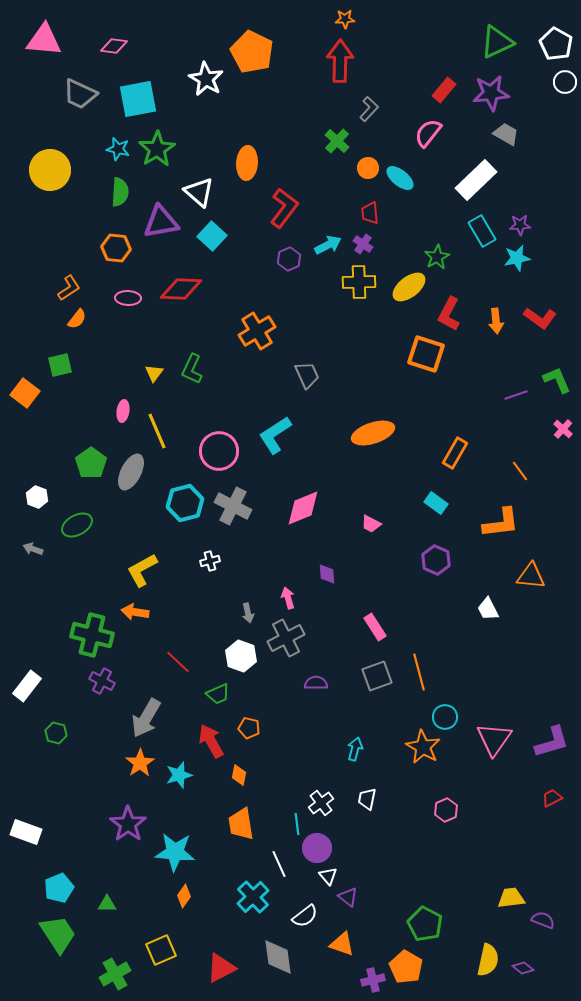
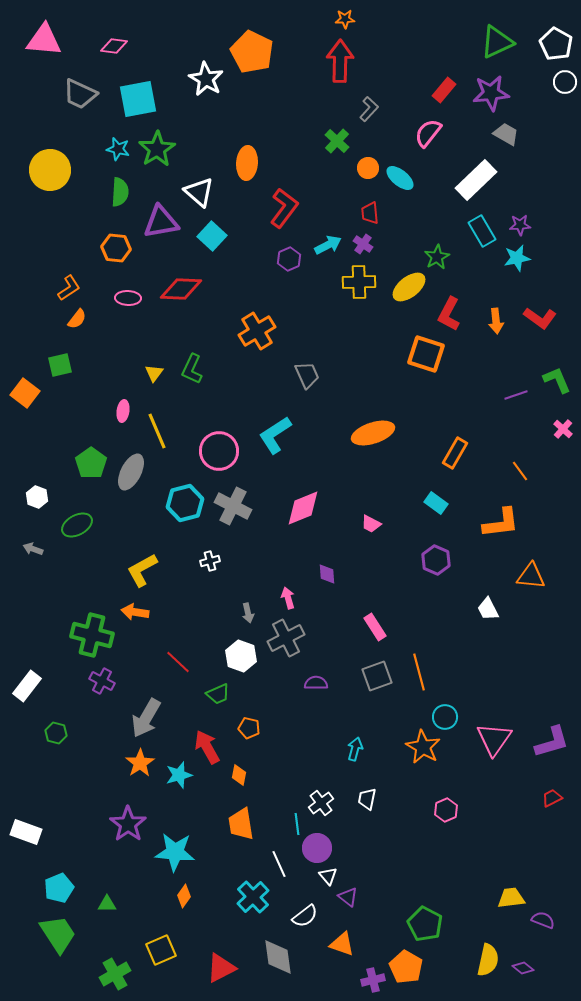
red arrow at (211, 741): moved 4 px left, 6 px down
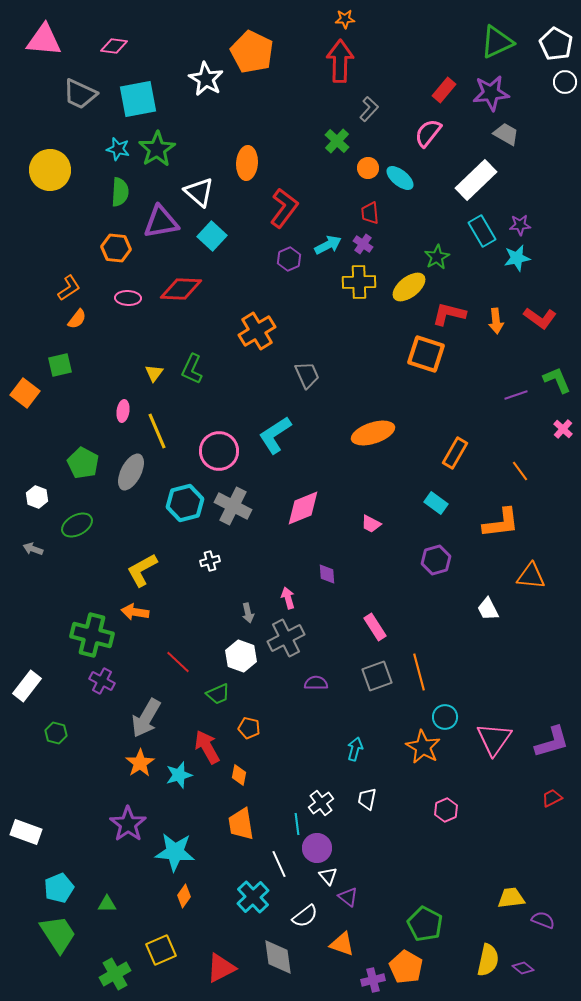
red L-shape at (449, 314): rotated 76 degrees clockwise
green pentagon at (91, 463): moved 8 px left; rotated 8 degrees counterclockwise
purple hexagon at (436, 560): rotated 20 degrees clockwise
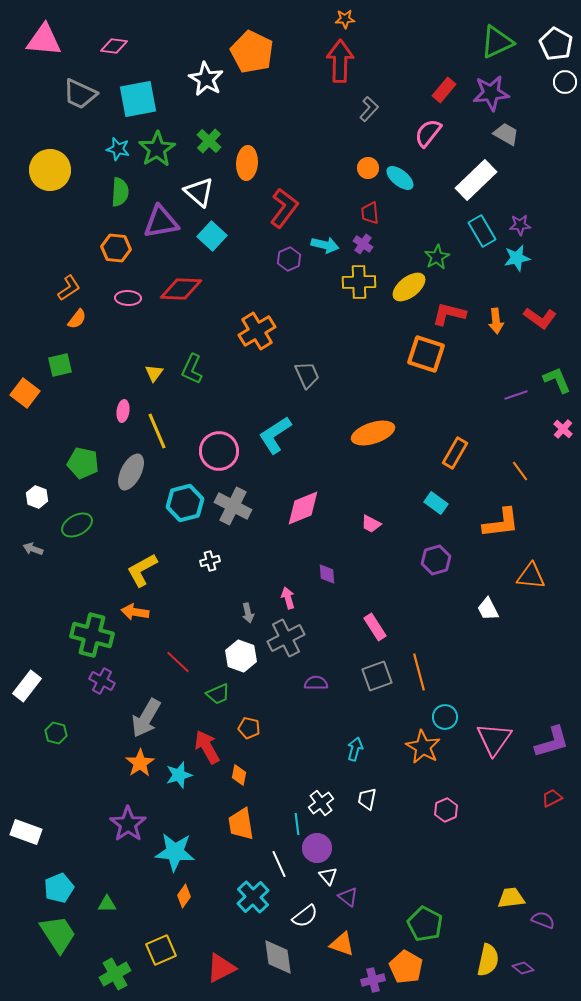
green cross at (337, 141): moved 128 px left
cyan arrow at (328, 245): moved 3 px left; rotated 40 degrees clockwise
green pentagon at (83, 463): rotated 16 degrees counterclockwise
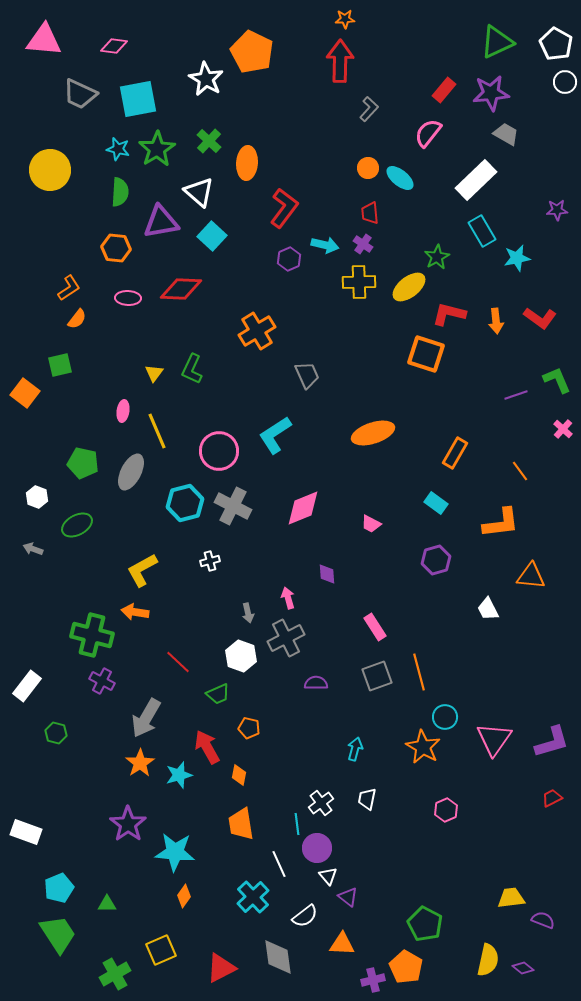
purple star at (520, 225): moved 37 px right, 15 px up
orange triangle at (342, 944): rotated 16 degrees counterclockwise
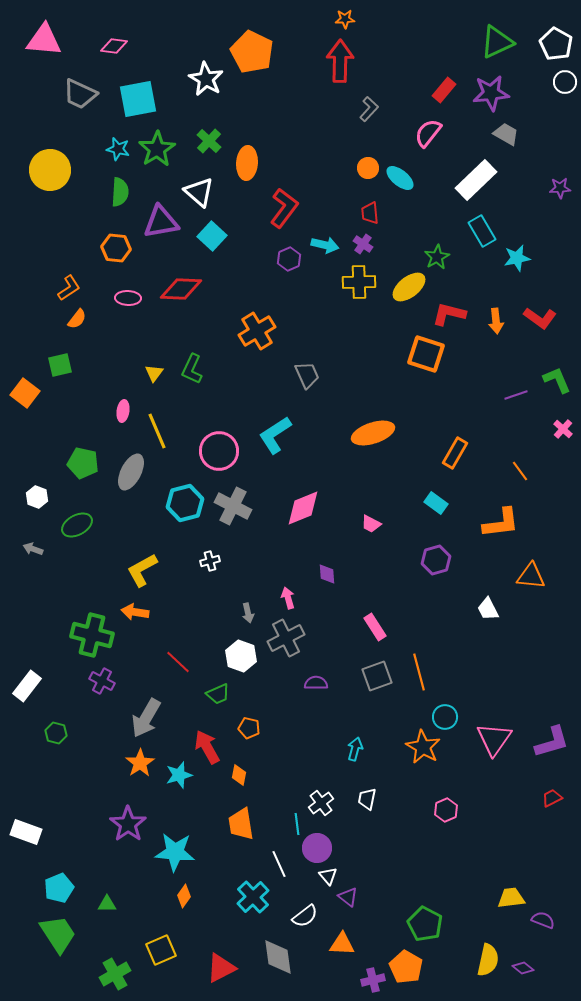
purple star at (557, 210): moved 3 px right, 22 px up
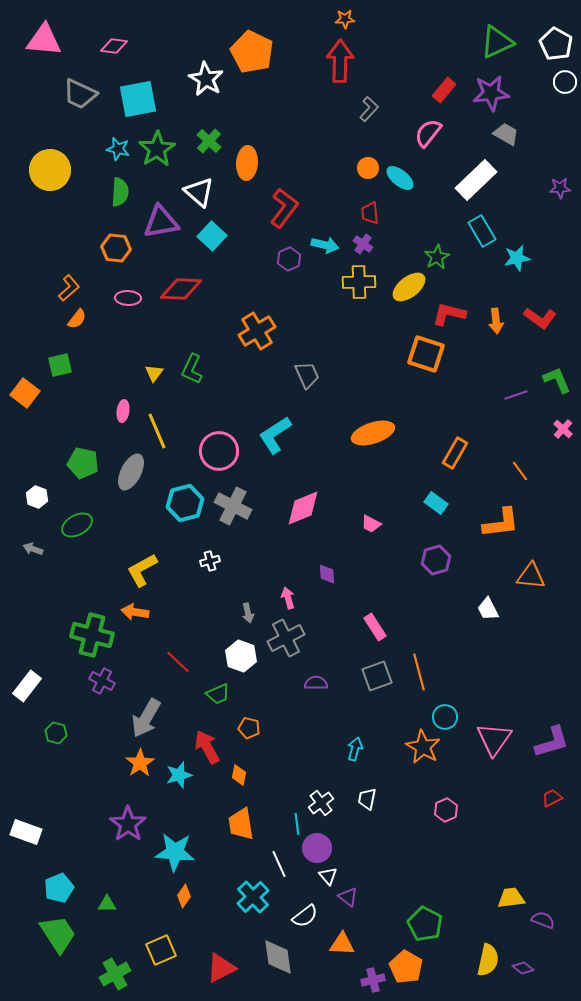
orange L-shape at (69, 288): rotated 8 degrees counterclockwise
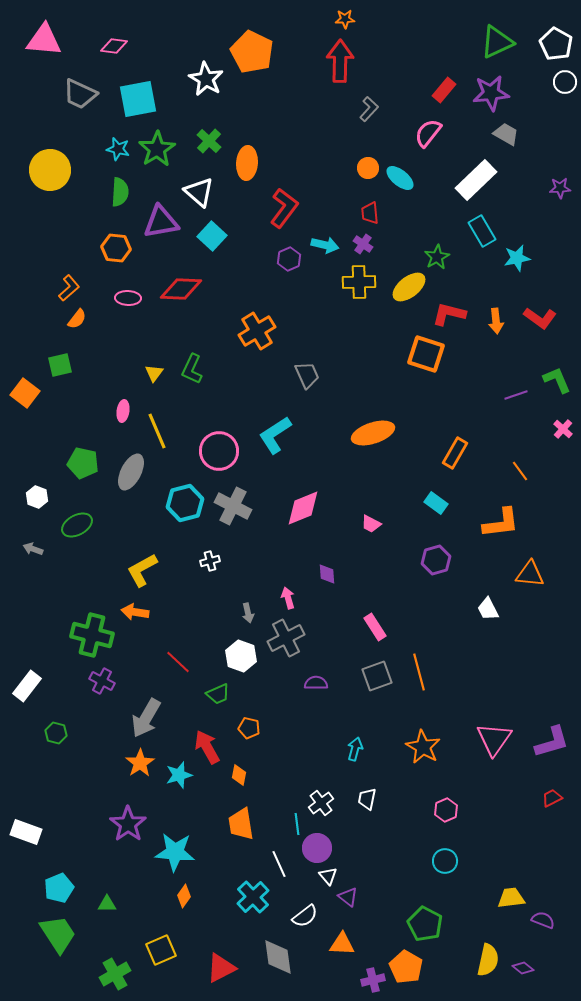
orange triangle at (531, 576): moved 1 px left, 2 px up
cyan circle at (445, 717): moved 144 px down
